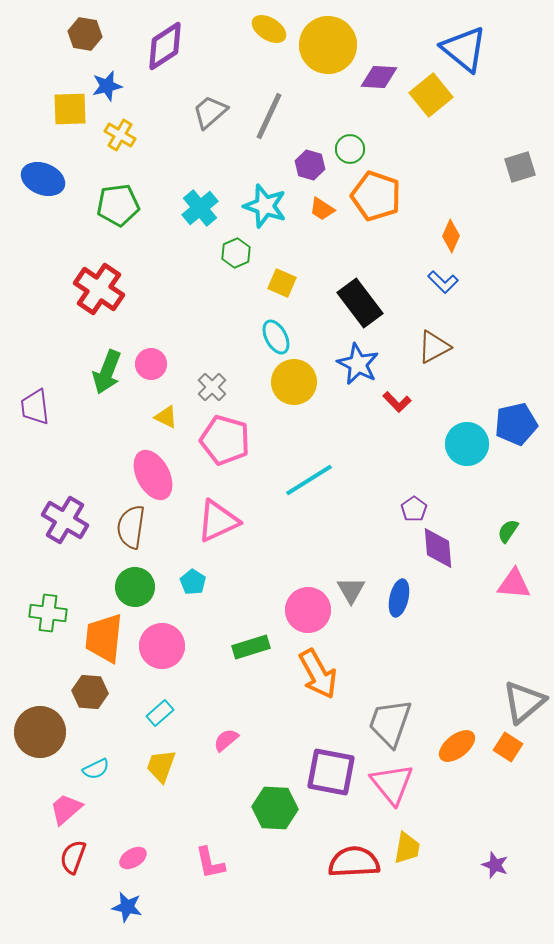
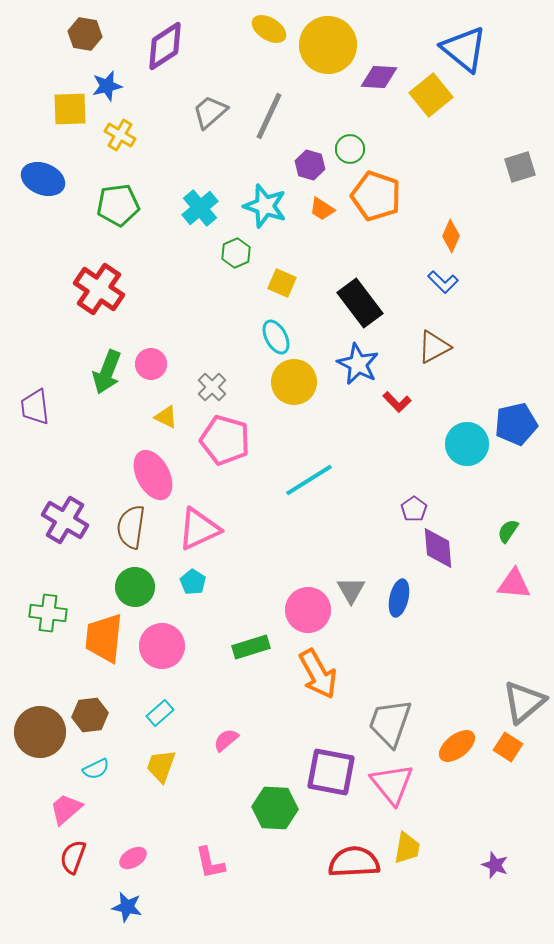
pink triangle at (218, 521): moved 19 px left, 8 px down
brown hexagon at (90, 692): moved 23 px down; rotated 12 degrees counterclockwise
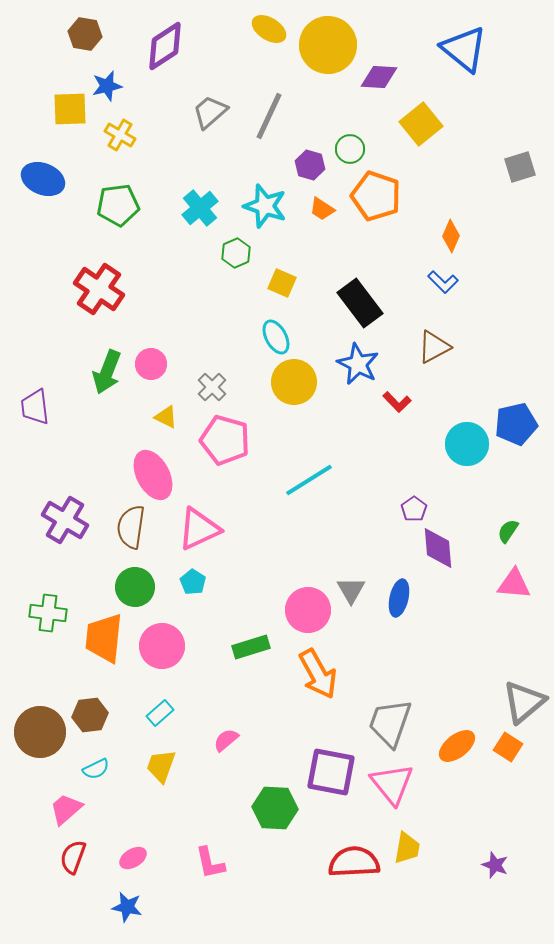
yellow square at (431, 95): moved 10 px left, 29 px down
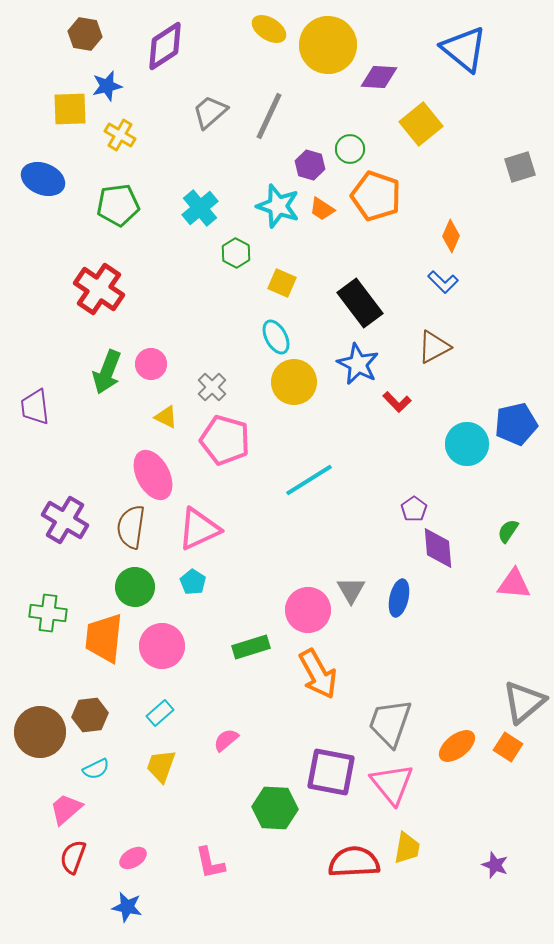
cyan star at (265, 206): moved 13 px right
green hexagon at (236, 253): rotated 8 degrees counterclockwise
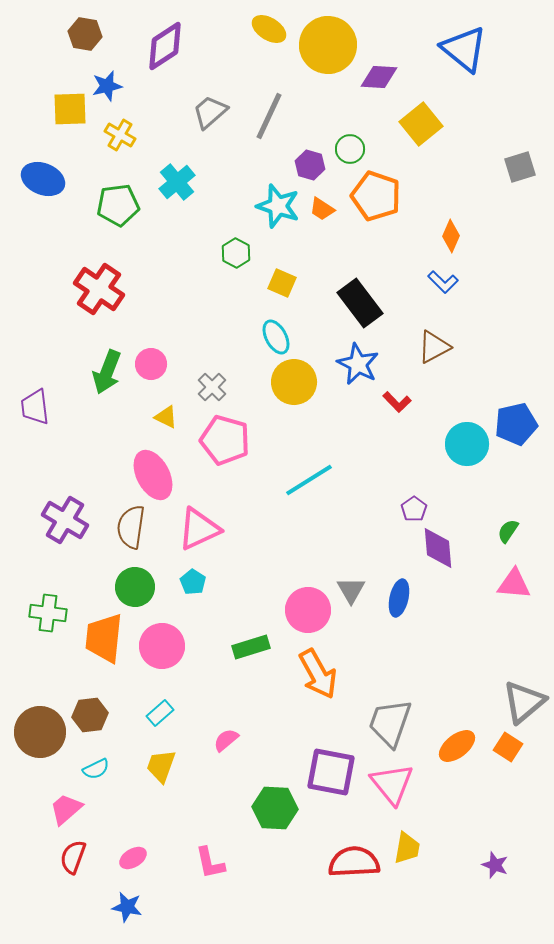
cyan cross at (200, 208): moved 23 px left, 26 px up
